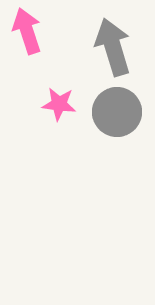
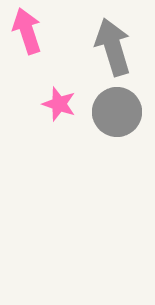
pink star: rotated 12 degrees clockwise
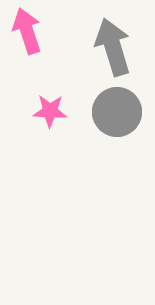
pink star: moved 9 px left, 7 px down; rotated 16 degrees counterclockwise
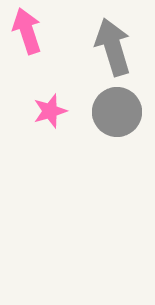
pink star: rotated 20 degrees counterclockwise
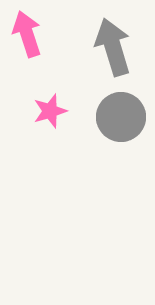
pink arrow: moved 3 px down
gray circle: moved 4 px right, 5 px down
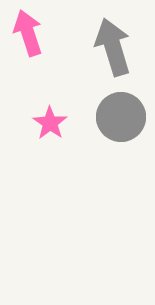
pink arrow: moved 1 px right, 1 px up
pink star: moved 12 px down; rotated 20 degrees counterclockwise
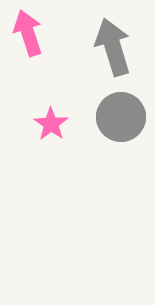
pink star: moved 1 px right, 1 px down
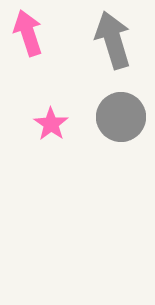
gray arrow: moved 7 px up
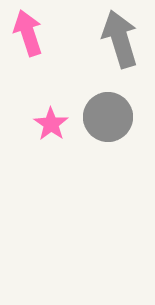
gray arrow: moved 7 px right, 1 px up
gray circle: moved 13 px left
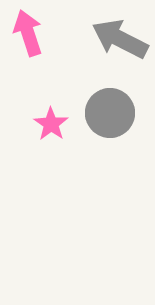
gray arrow: rotated 46 degrees counterclockwise
gray circle: moved 2 px right, 4 px up
